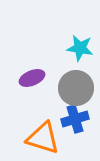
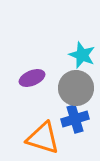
cyan star: moved 2 px right, 7 px down; rotated 12 degrees clockwise
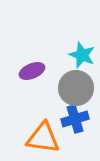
purple ellipse: moved 7 px up
orange triangle: rotated 9 degrees counterclockwise
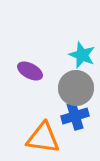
purple ellipse: moved 2 px left; rotated 50 degrees clockwise
blue cross: moved 3 px up
